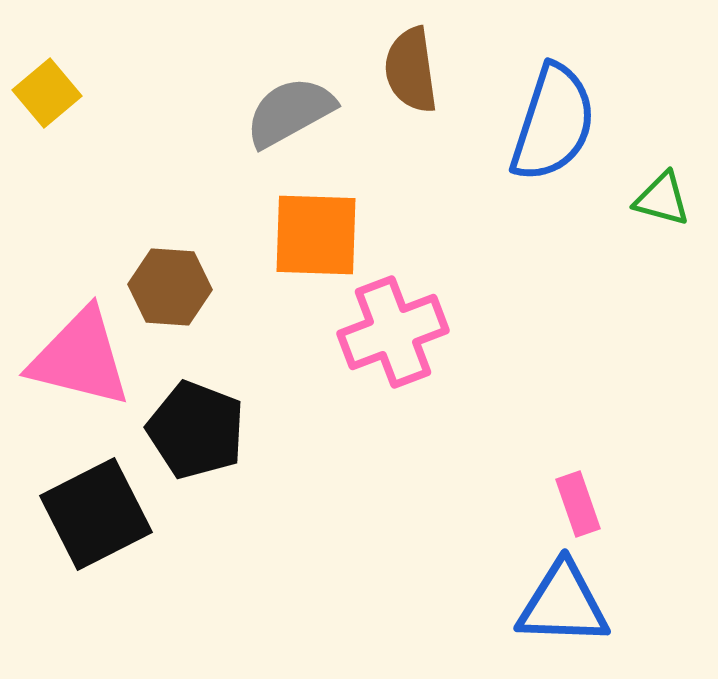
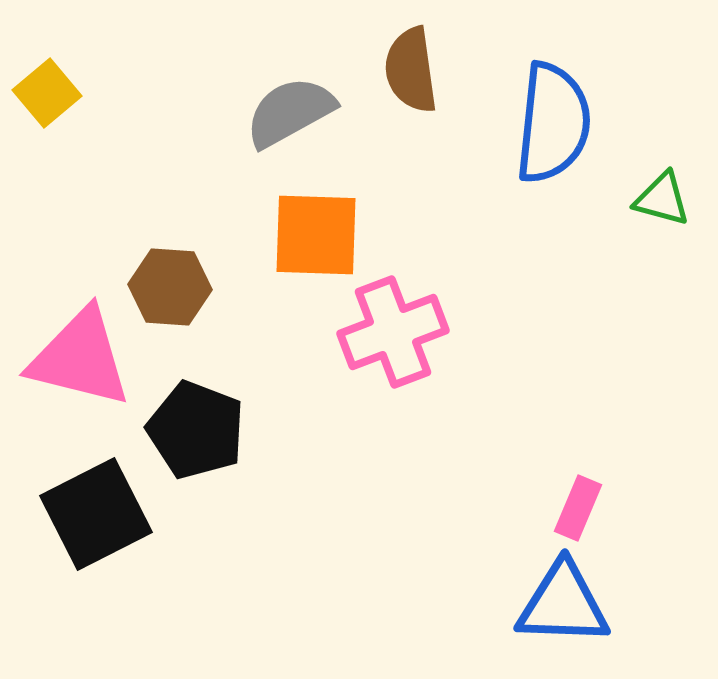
blue semicircle: rotated 12 degrees counterclockwise
pink rectangle: moved 4 px down; rotated 42 degrees clockwise
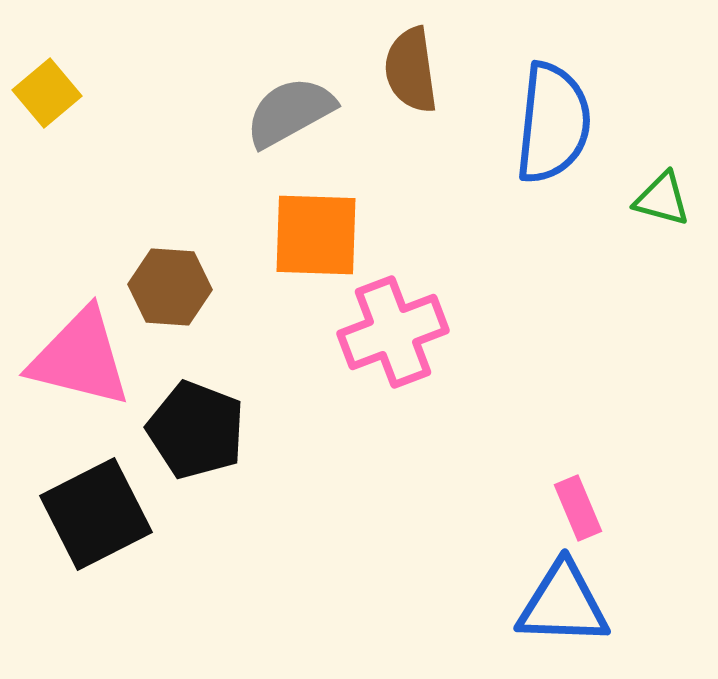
pink rectangle: rotated 46 degrees counterclockwise
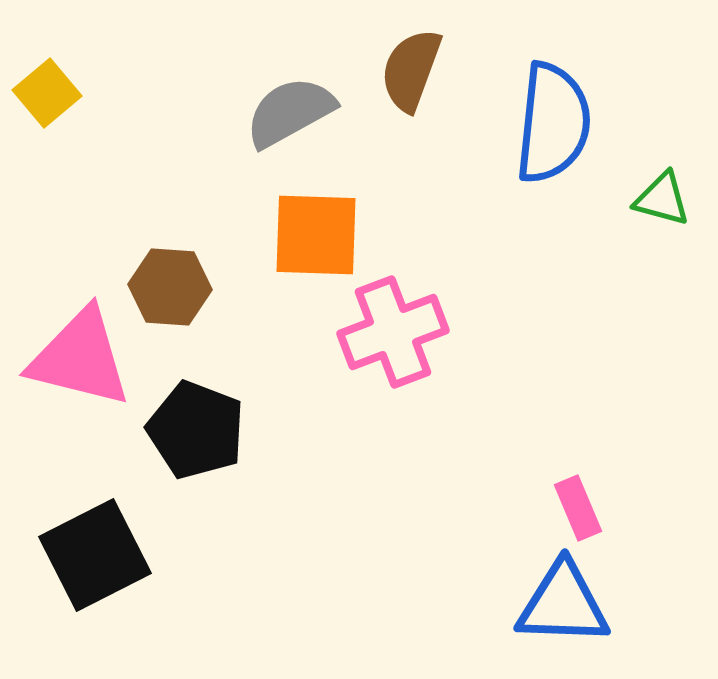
brown semicircle: rotated 28 degrees clockwise
black square: moved 1 px left, 41 px down
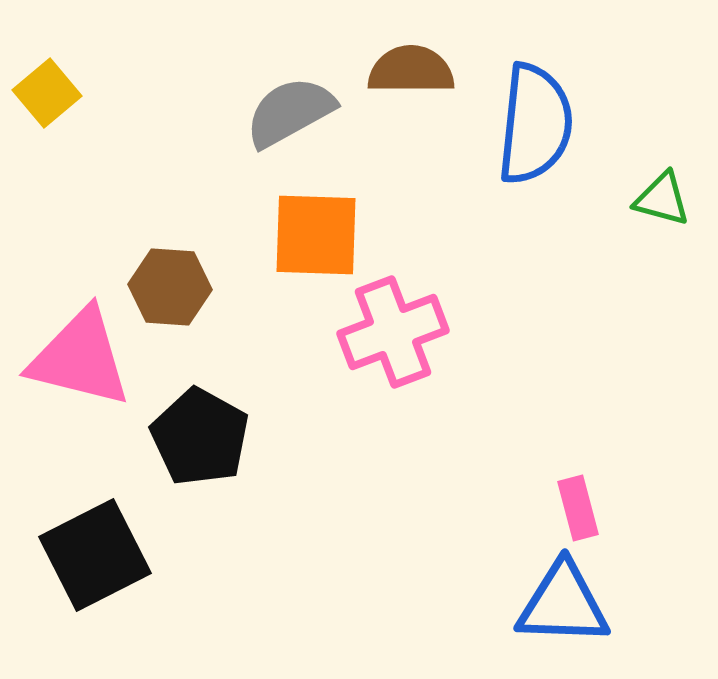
brown semicircle: rotated 70 degrees clockwise
blue semicircle: moved 18 px left, 1 px down
black pentagon: moved 4 px right, 7 px down; rotated 8 degrees clockwise
pink rectangle: rotated 8 degrees clockwise
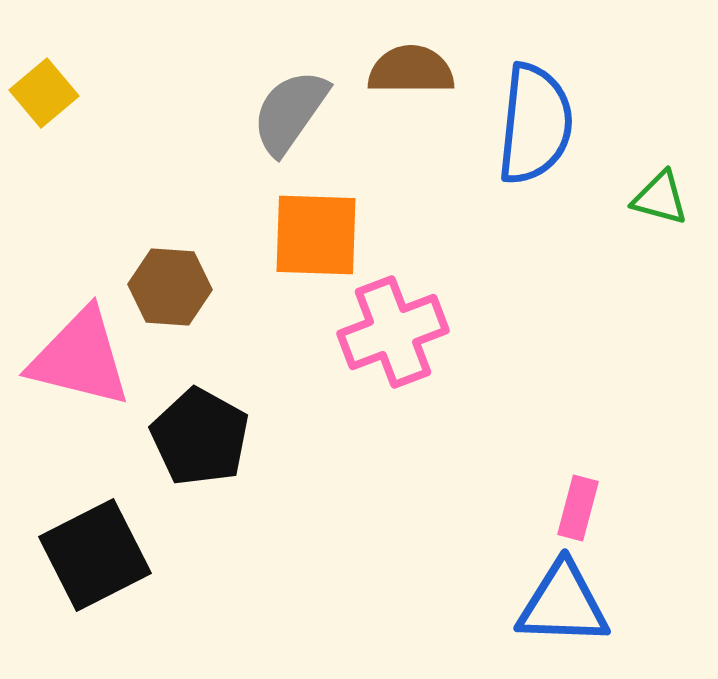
yellow square: moved 3 px left
gray semicircle: rotated 26 degrees counterclockwise
green triangle: moved 2 px left, 1 px up
pink rectangle: rotated 30 degrees clockwise
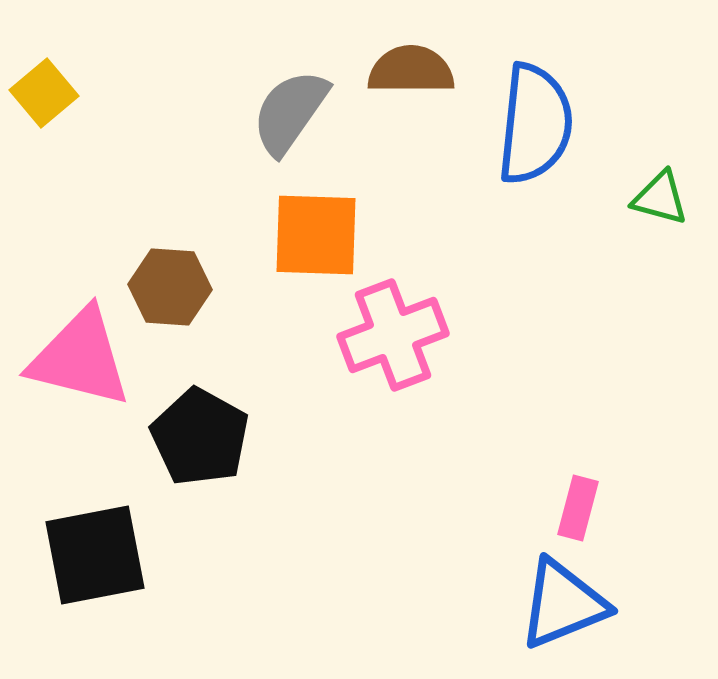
pink cross: moved 3 px down
black square: rotated 16 degrees clockwise
blue triangle: rotated 24 degrees counterclockwise
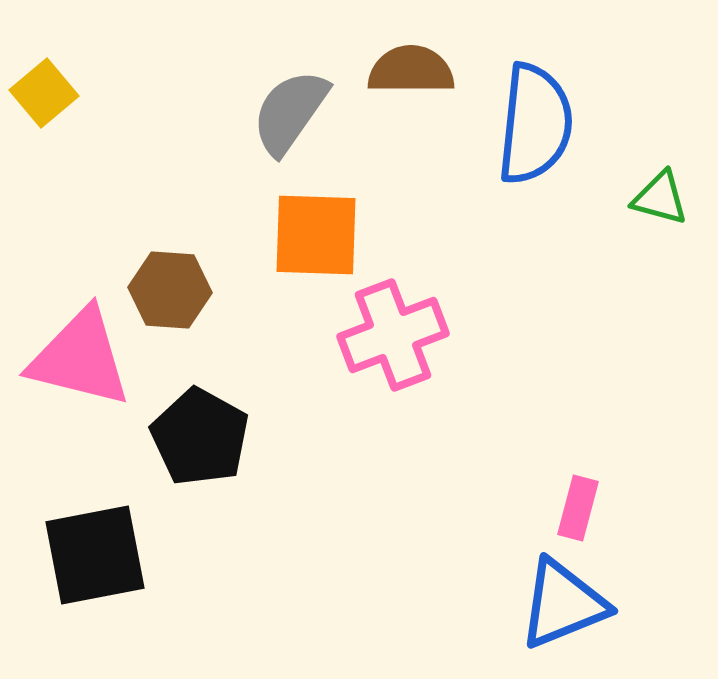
brown hexagon: moved 3 px down
